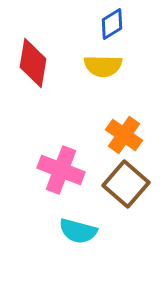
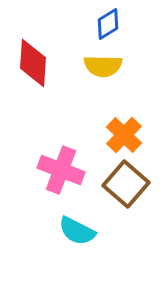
blue diamond: moved 4 px left
red diamond: rotated 6 degrees counterclockwise
orange cross: rotated 9 degrees clockwise
cyan semicircle: moved 1 px left; rotated 12 degrees clockwise
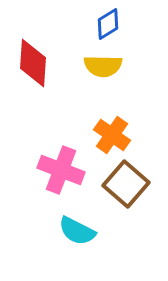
orange cross: moved 12 px left; rotated 9 degrees counterclockwise
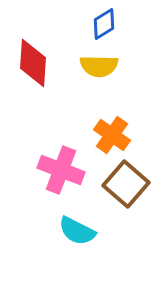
blue diamond: moved 4 px left
yellow semicircle: moved 4 px left
